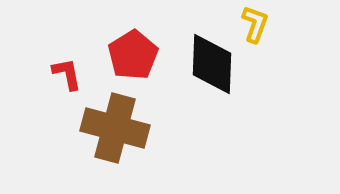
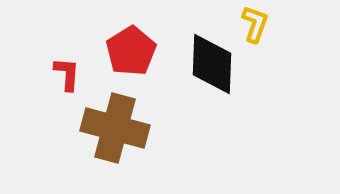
red pentagon: moved 2 px left, 4 px up
red L-shape: rotated 15 degrees clockwise
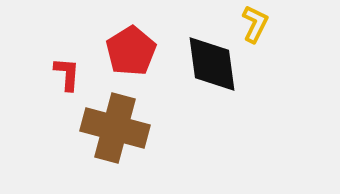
yellow L-shape: rotated 6 degrees clockwise
black diamond: rotated 10 degrees counterclockwise
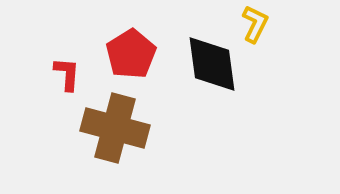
red pentagon: moved 3 px down
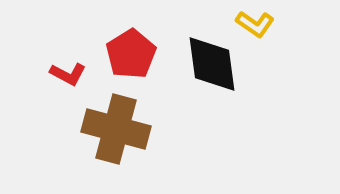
yellow L-shape: rotated 99 degrees clockwise
red L-shape: moved 1 px right; rotated 114 degrees clockwise
brown cross: moved 1 px right, 1 px down
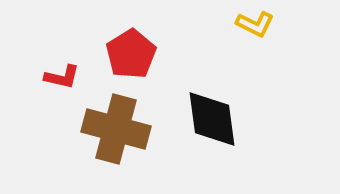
yellow L-shape: rotated 9 degrees counterclockwise
black diamond: moved 55 px down
red L-shape: moved 6 px left, 3 px down; rotated 15 degrees counterclockwise
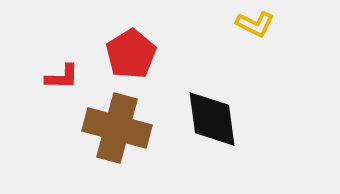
red L-shape: rotated 12 degrees counterclockwise
brown cross: moved 1 px right, 1 px up
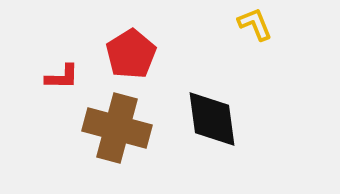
yellow L-shape: rotated 138 degrees counterclockwise
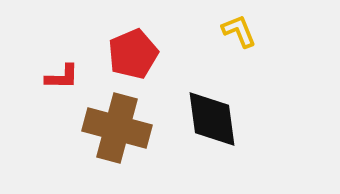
yellow L-shape: moved 16 px left, 7 px down
red pentagon: moved 2 px right; rotated 9 degrees clockwise
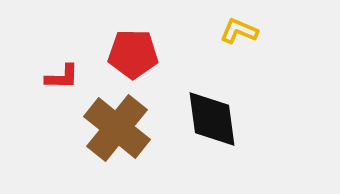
yellow L-shape: rotated 45 degrees counterclockwise
red pentagon: rotated 24 degrees clockwise
brown cross: rotated 24 degrees clockwise
